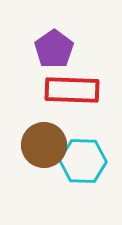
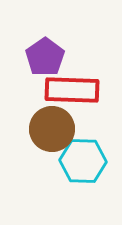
purple pentagon: moved 9 px left, 8 px down
brown circle: moved 8 px right, 16 px up
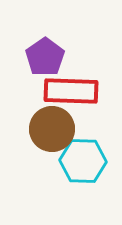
red rectangle: moved 1 px left, 1 px down
